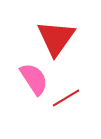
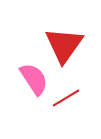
red triangle: moved 8 px right, 7 px down
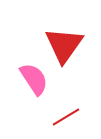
red line: moved 19 px down
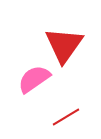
pink semicircle: rotated 92 degrees counterclockwise
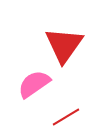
pink semicircle: moved 5 px down
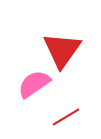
red triangle: moved 2 px left, 5 px down
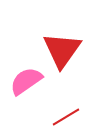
pink semicircle: moved 8 px left, 3 px up
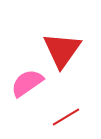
pink semicircle: moved 1 px right, 2 px down
